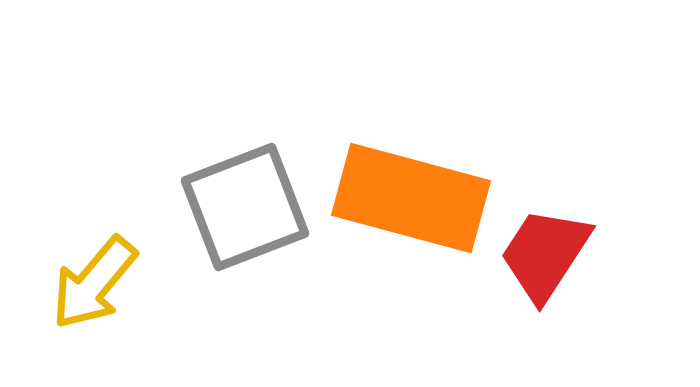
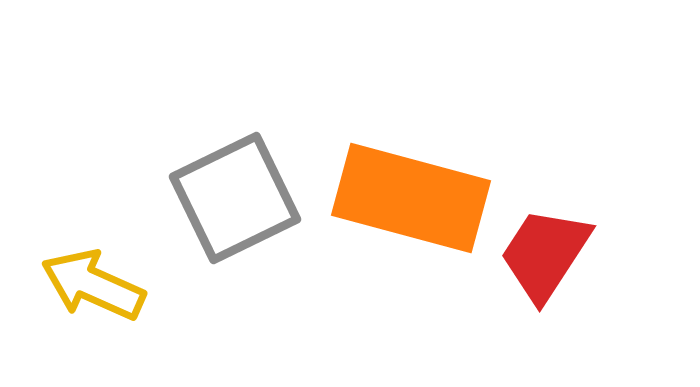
gray square: moved 10 px left, 9 px up; rotated 5 degrees counterclockwise
yellow arrow: moved 1 px left, 2 px down; rotated 74 degrees clockwise
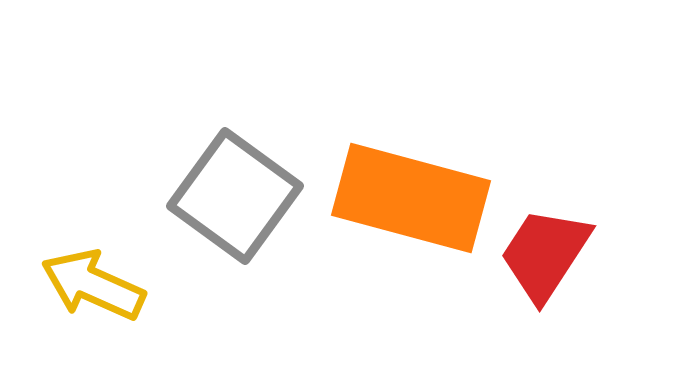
gray square: moved 2 px up; rotated 28 degrees counterclockwise
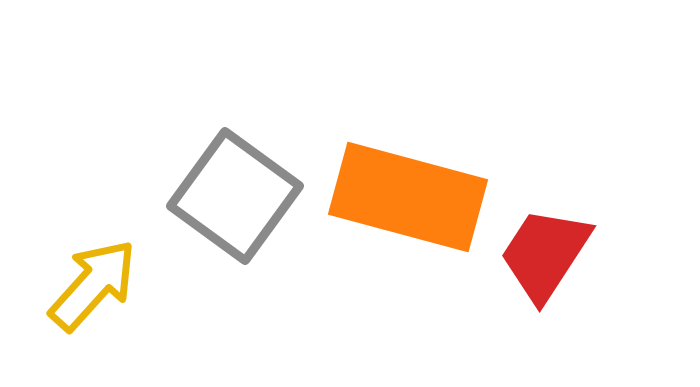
orange rectangle: moved 3 px left, 1 px up
yellow arrow: rotated 108 degrees clockwise
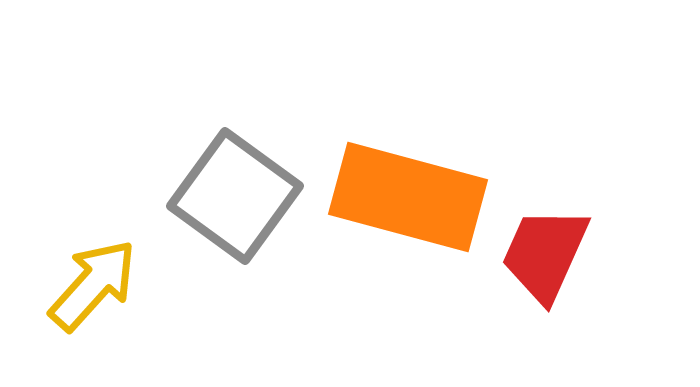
red trapezoid: rotated 9 degrees counterclockwise
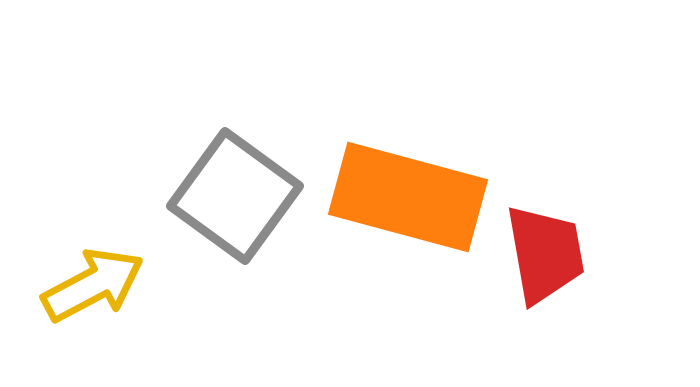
red trapezoid: rotated 146 degrees clockwise
yellow arrow: rotated 20 degrees clockwise
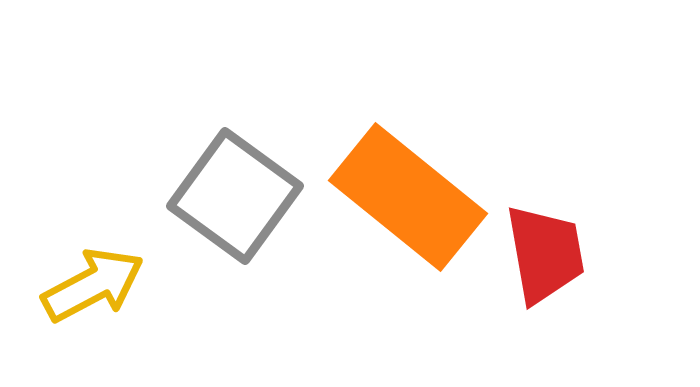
orange rectangle: rotated 24 degrees clockwise
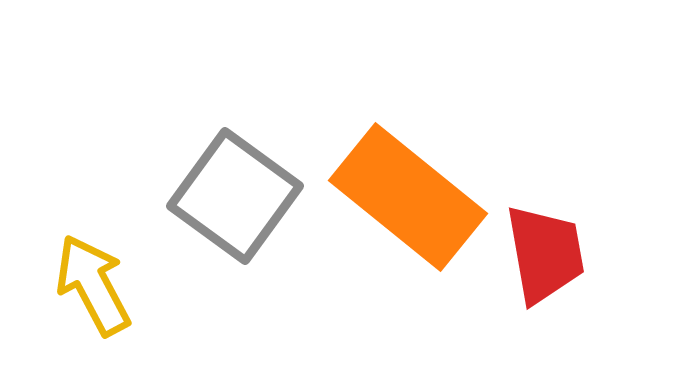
yellow arrow: rotated 90 degrees counterclockwise
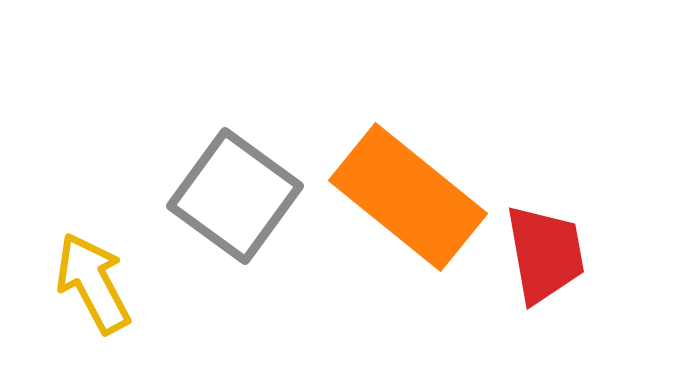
yellow arrow: moved 2 px up
